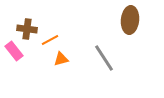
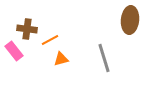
gray line: rotated 16 degrees clockwise
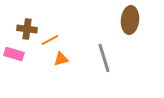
pink rectangle: moved 3 px down; rotated 36 degrees counterclockwise
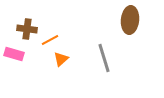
orange triangle: rotated 28 degrees counterclockwise
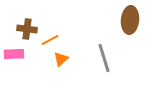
pink rectangle: rotated 18 degrees counterclockwise
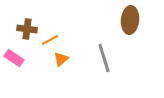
pink rectangle: moved 4 px down; rotated 36 degrees clockwise
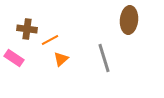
brown ellipse: moved 1 px left
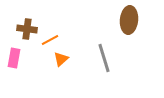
pink rectangle: rotated 66 degrees clockwise
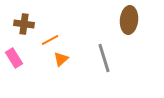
brown cross: moved 3 px left, 5 px up
pink rectangle: rotated 42 degrees counterclockwise
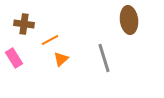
brown ellipse: rotated 12 degrees counterclockwise
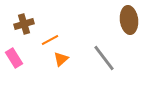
brown cross: rotated 24 degrees counterclockwise
gray line: rotated 20 degrees counterclockwise
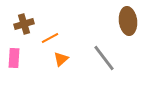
brown ellipse: moved 1 px left, 1 px down
orange line: moved 2 px up
pink rectangle: rotated 36 degrees clockwise
